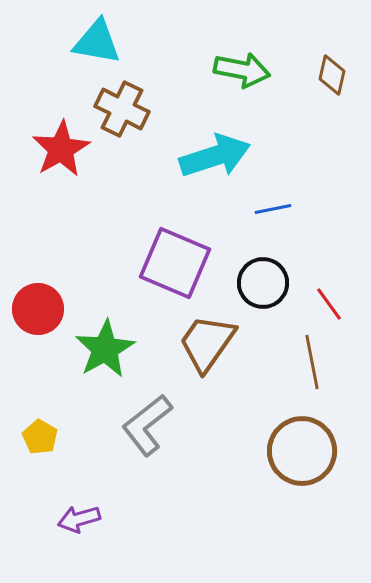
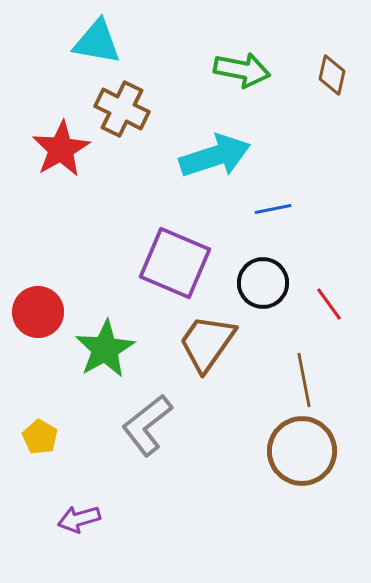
red circle: moved 3 px down
brown line: moved 8 px left, 18 px down
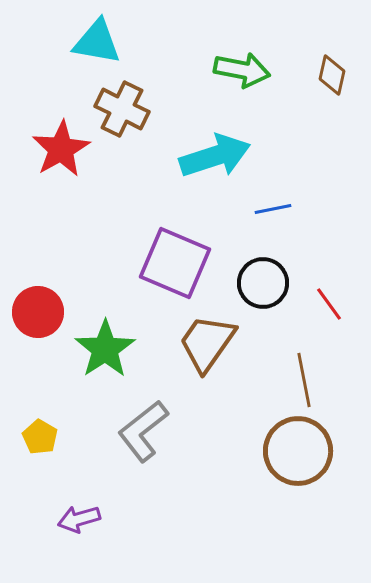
green star: rotated 4 degrees counterclockwise
gray L-shape: moved 4 px left, 6 px down
brown circle: moved 4 px left
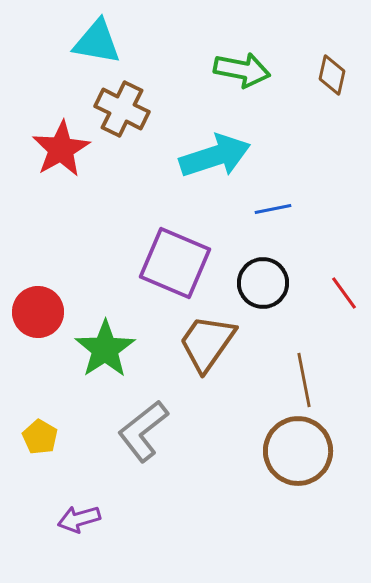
red line: moved 15 px right, 11 px up
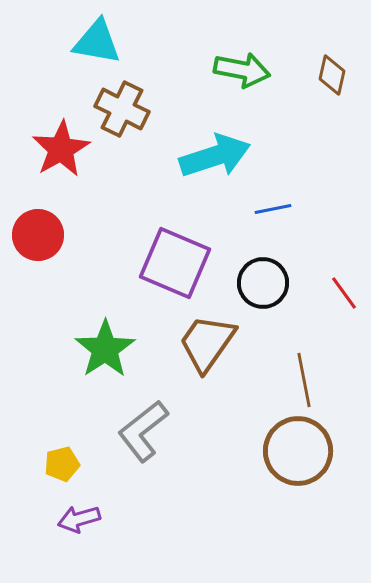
red circle: moved 77 px up
yellow pentagon: moved 22 px right, 27 px down; rotated 28 degrees clockwise
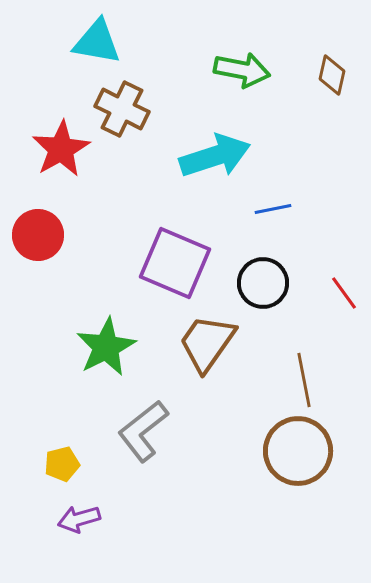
green star: moved 1 px right, 2 px up; rotated 6 degrees clockwise
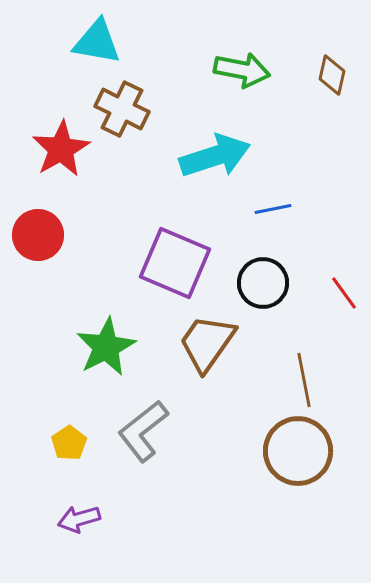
yellow pentagon: moved 7 px right, 21 px up; rotated 20 degrees counterclockwise
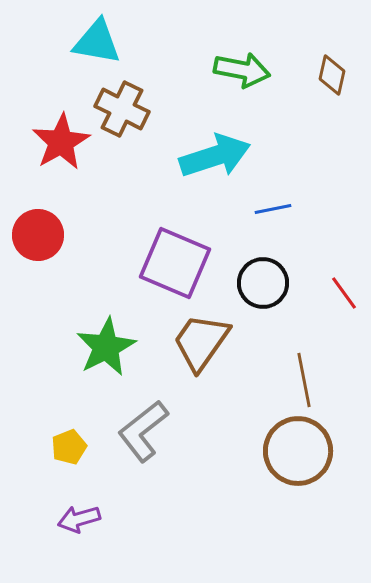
red star: moved 7 px up
brown trapezoid: moved 6 px left, 1 px up
yellow pentagon: moved 4 px down; rotated 12 degrees clockwise
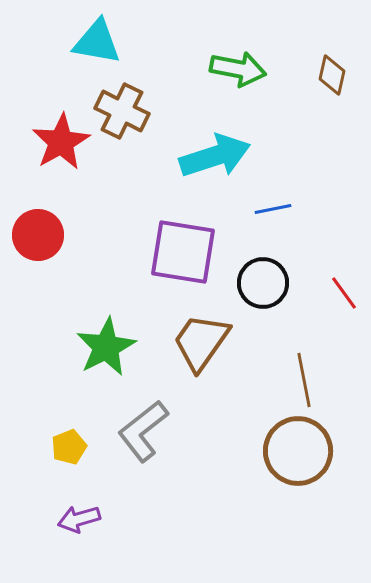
green arrow: moved 4 px left, 1 px up
brown cross: moved 2 px down
purple square: moved 8 px right, 11 px up; rotated 14 degrees counterclockwise
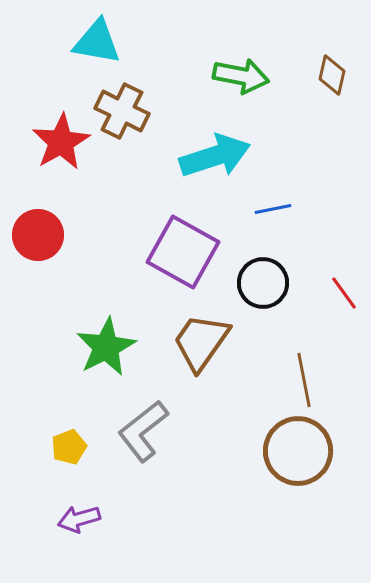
green arrow: moved 3 px right, 7 px down
purple square: rotated 20 degrees clockwise
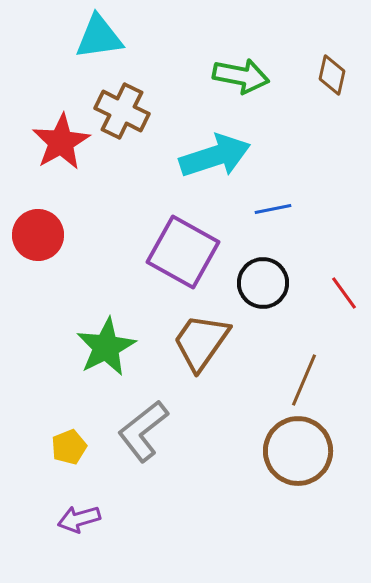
cyan triangle: moved 2 px right, 5 px up; rotated 18 degrees counterclockwise
brown line: rotated 34 degrees clockwise
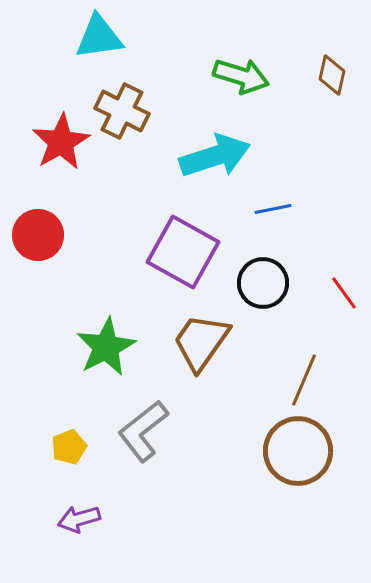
green arrow: rotated 6 degrees clockwise
